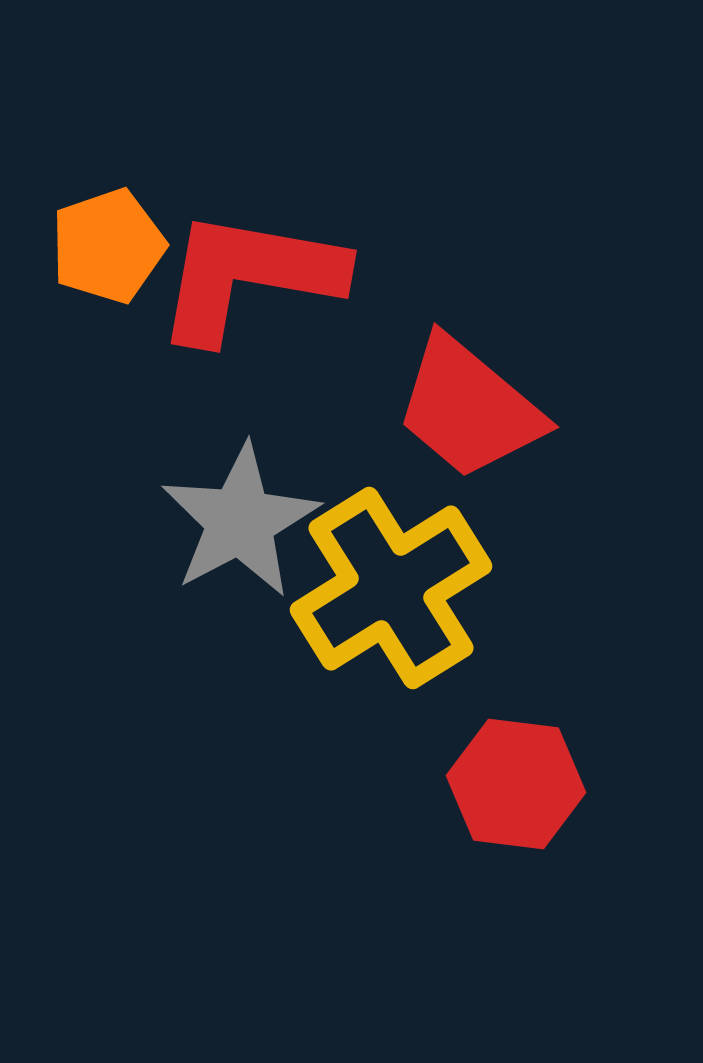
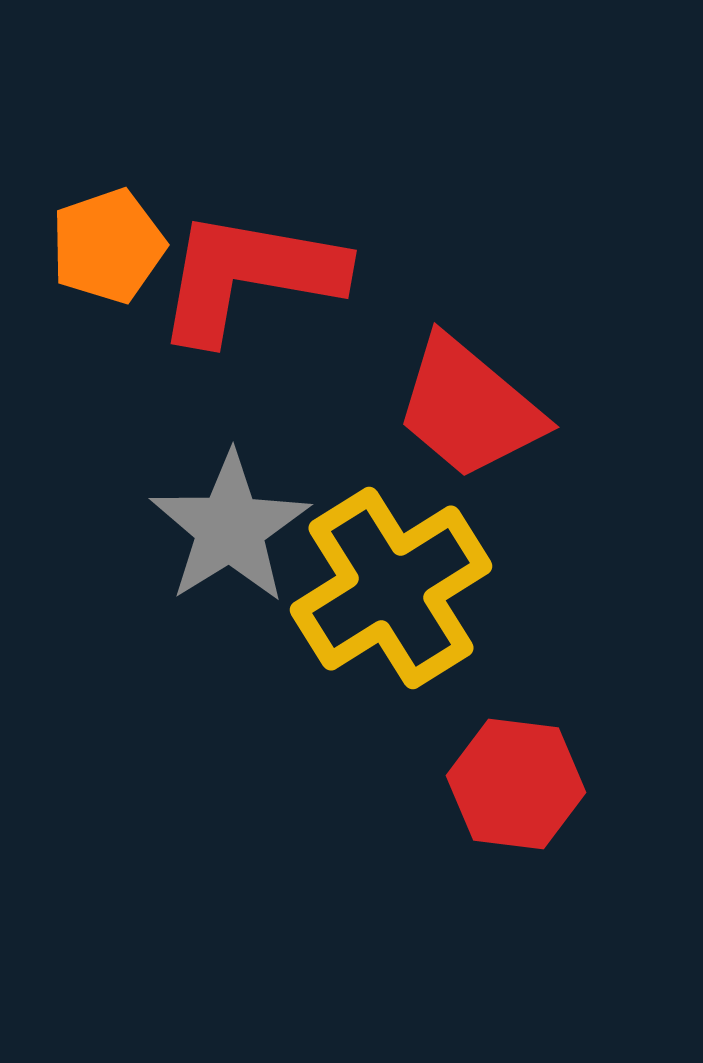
gray star: moved 10 px left, 7 px down; rotated 4 degrees counterclockwise
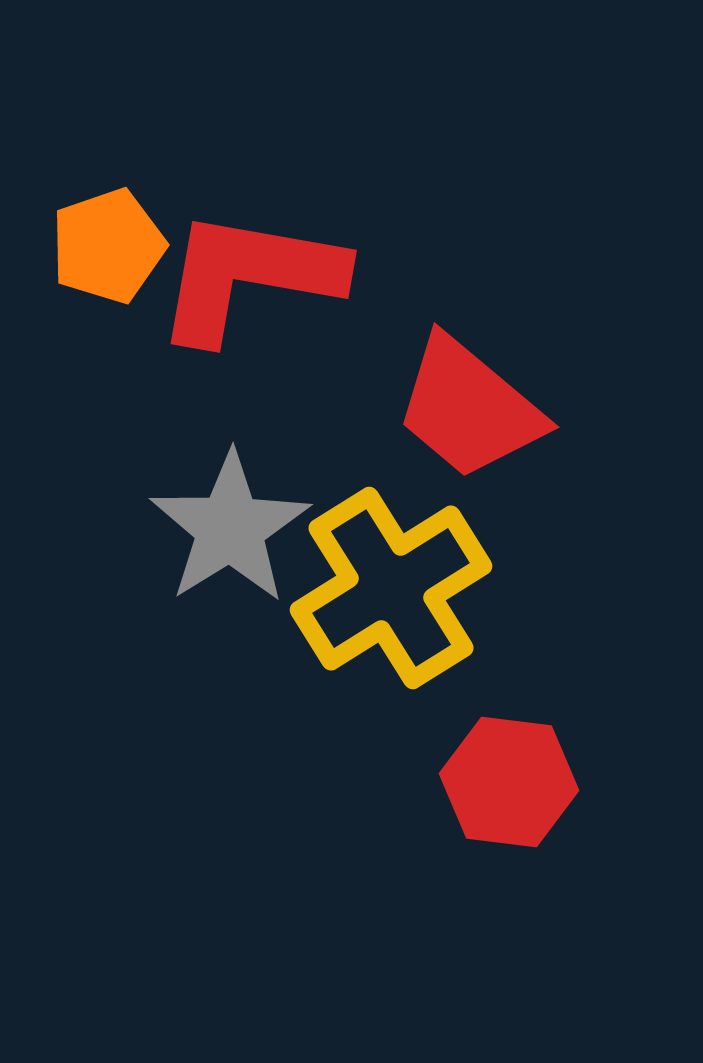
red hexagon: moved 7 px left, 2 px up
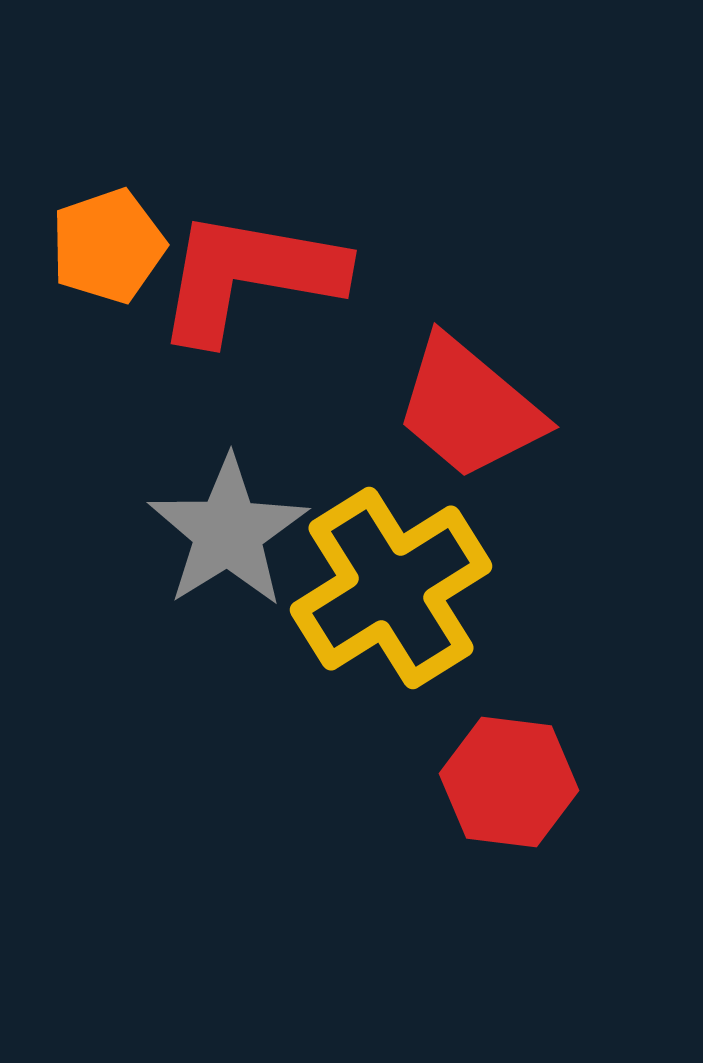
gray star: moved 2 px left, 4 px down
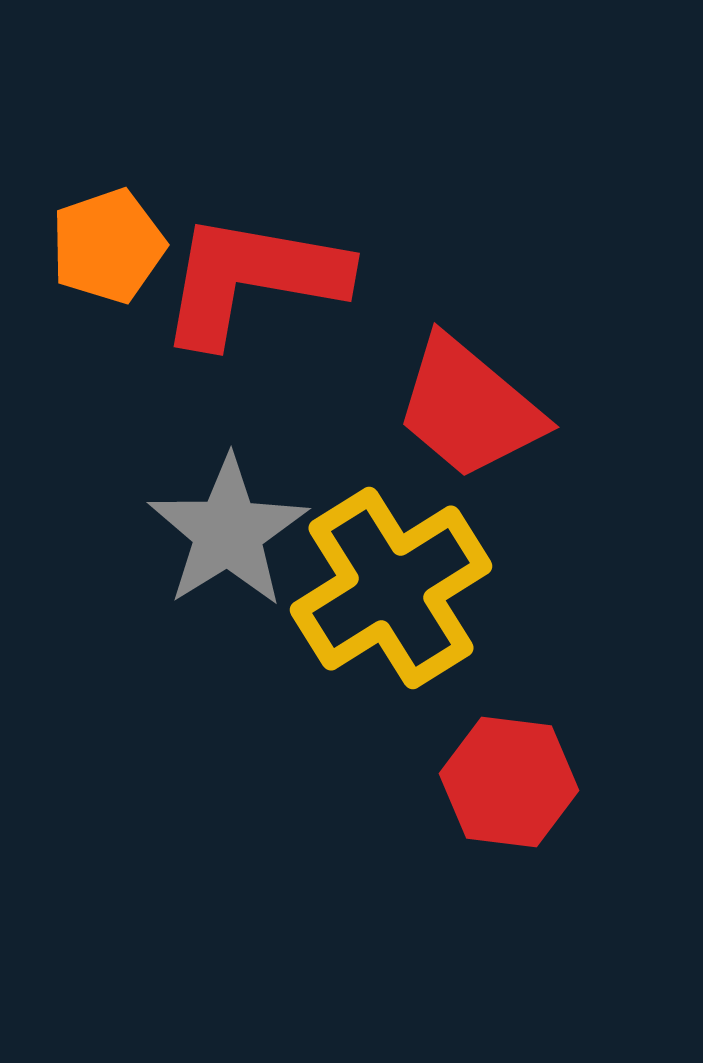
red L-shape: moved 3 px right, 3 px down
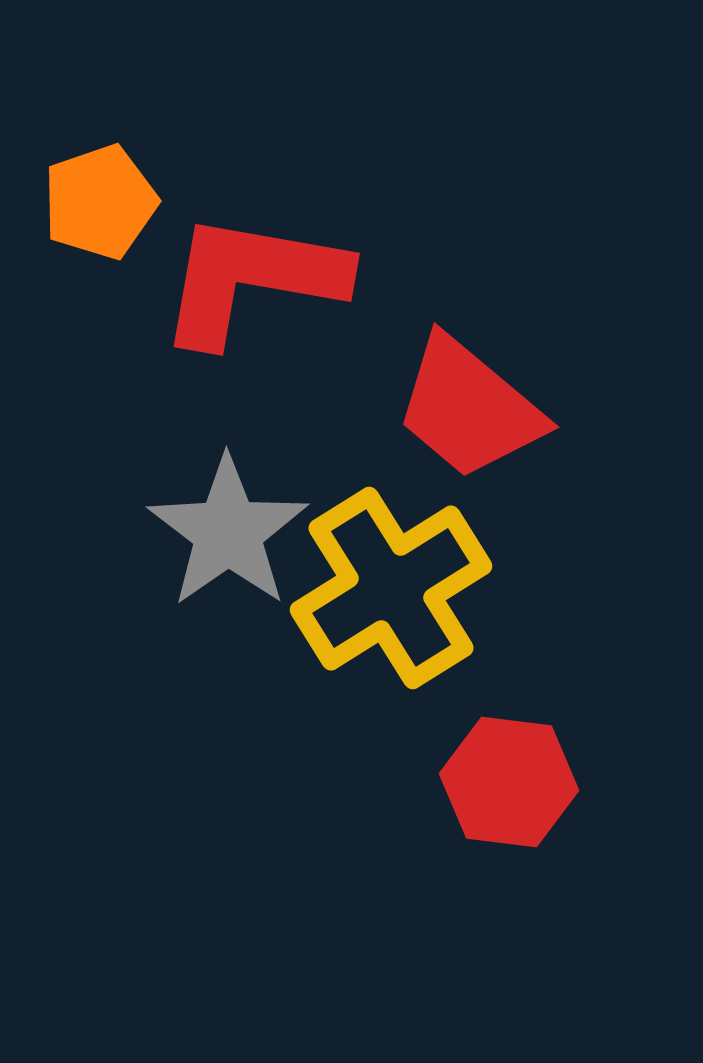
orange pentagon: moved 8 px left, 44 px up
gray star: rotated 3 degrees counterclockwise
